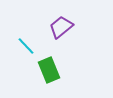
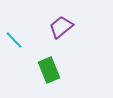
cyan line: moved 12 px left, 6 px up
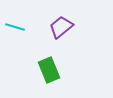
cyan line: moved 1 px right, 13 px up; rotated 30 degrees counterclockwise
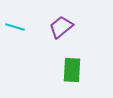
green rectangle: moved 23 px right; rotated 25 degrees clockwise
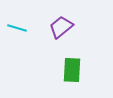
cyan line: moved 2 px right, 1 px down
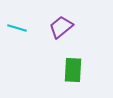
green rectangle: moved 1 px right
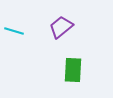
cyan line: moved 3 px left, 3 px down
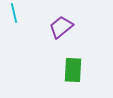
cyan line: moved 18 px up; rotated 60 degrees clockwise
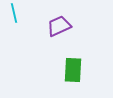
purple trapezoid: moved 2 px left, 1 px up; rotated 15 degrees clockwise
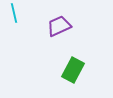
green rectangle: rotated 25 degrees clockwise
